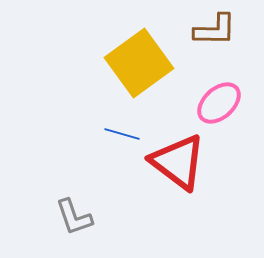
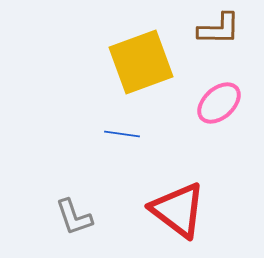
brown L-shape: moved 4 px right, 1 px up
yellow square: moved 2 px right, 1 px up; rotated 16 degrees clockwise
blue line: rotated 8 degrees counterclockwise
red triangle: moved 48 px down
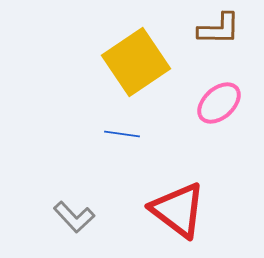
yellow square: moved 5 px left; rotated 14 degrees counterclockwise
gray L-shape: rotated 24 degrees counterclockwise
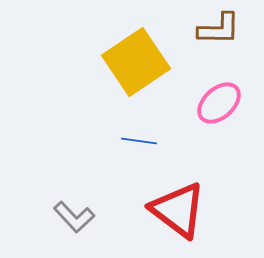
blue line: moved 17 px right, 7 px down
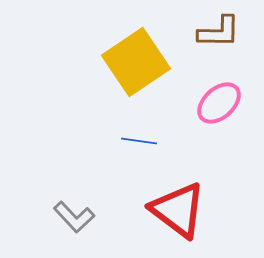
brown L-shape: moved 3 px down
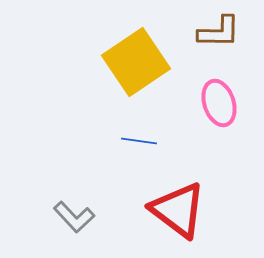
pink ellipse: rotated 66 degrees counterclockwise
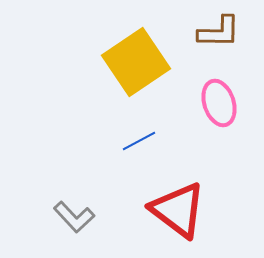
blue line: rotated 36 degrees counterclockwise
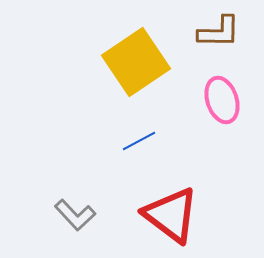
pink ellipse: moved 3 px right, 3 px up
red triangle: moved 7 px left, 5 px down
gray L-shape: moved 1 px right, 2 px up
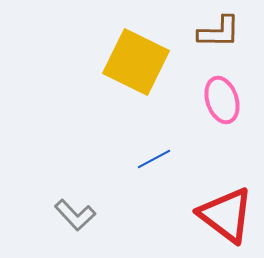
yellow square: rotated 30 degrees counterclockwise
blue line: moved 15 px right, 18 px down
red triangle: moved 55 px right
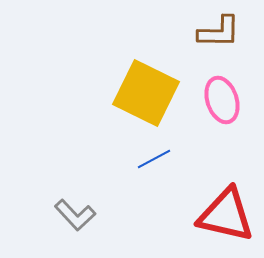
yellow square: moved 10 px right, 31 px down
red triangle: rotated 24 degrees counterclockwise
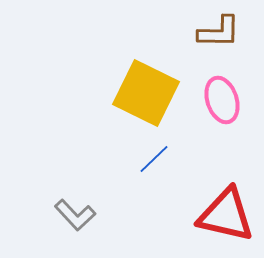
blue line: rotated 16 degrees counterclockwise
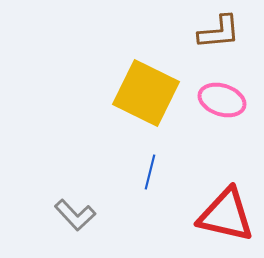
brown L-shape: rotated 6 degrees counterclockwise
pink ellipse: rotated 54 degrees counterclockwise
blue line: moved 4 px left, 13 px down; rotated 32 degrees counterclockwise
